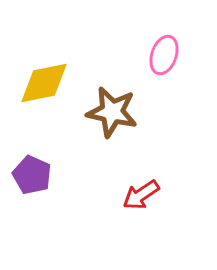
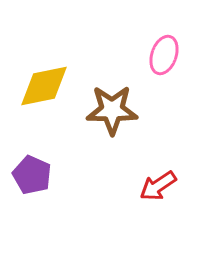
yellow diamond: moved 3 px down
brown star: moved 2 px up; rotated 12 degrees counterclockwise
red arrow: moved 17 px right, 9 px up
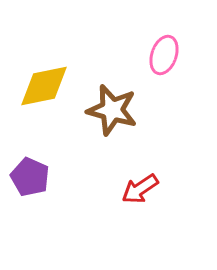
brown star: rotated 15 degrees clockwise
purple pentagon: moved 2 px left, 2 px down
red arrow: moved 18 px left, 3 px down
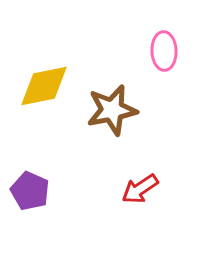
pink ellipse: moved 4 px up; rotated 21 degrees counterclockwise
brown star: rotated 27 degrees counterclockwise
purple pentagon: moved 14 px down
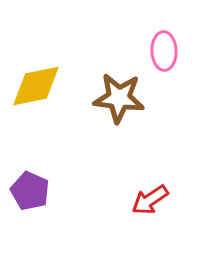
yellow diamond: moved 8 px left
brown star: moved 7 px right, 12 px up; rotated 18 degrees clockwise
red arrow: moved 10 px right, 11 px down
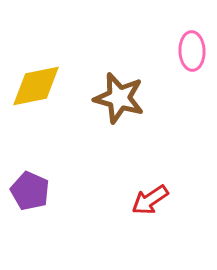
pink ellipse: moved 28 px right
brown star: rotated 9 degrees clockwise
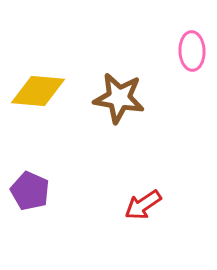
yellow diamond: moved 2 px right, 5 px down; rotated 16 degrees clockwise
brown star: rotated 6 degrees counterclockwise
red arrow: moved 7 px left, 5 px down
